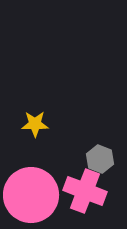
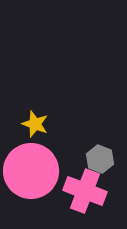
yellow star: rotated 20 degrees clockwise
pink circle: moved 24 px up
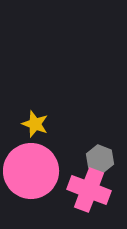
pink cross: moved 4 px right, 1 px up
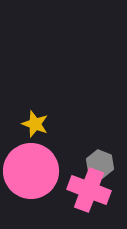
gray hexagon: moved 5 px down
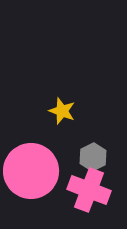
yellow star: moved 27 px right, 13 px up
gray hexagon: moved 7 px left, 7 px up; rotated 12 degrees clockwise
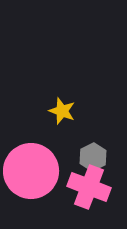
pink cross: moved 3 px up
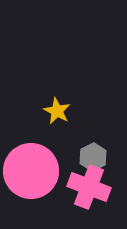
yellow star: moved 5 px left; rotated 8 degrees clockwise
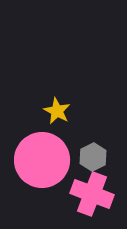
pink circle: moved 11 px right, 11 px up
pink cross: moved 3 px right, 7 px down
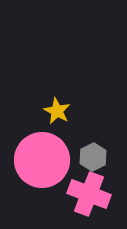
pink cross: moved 3 px left
